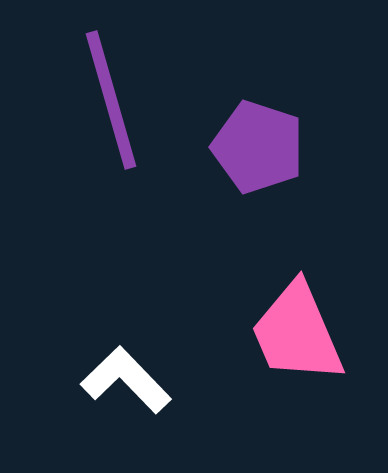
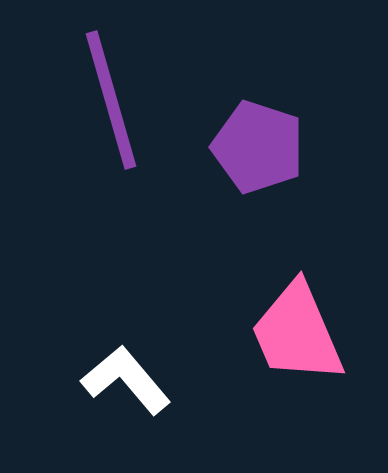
white L-shape: rotated 4 degrees clockwise
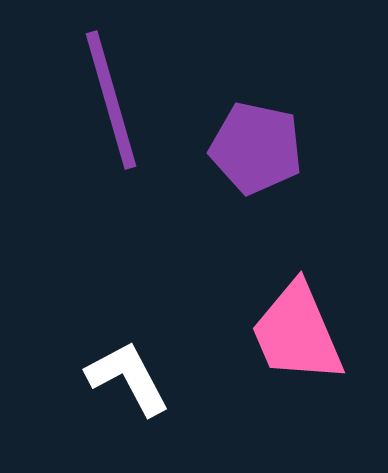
purple pentagon: moved 2 px left, 1 px down; rotated 6 degrees counterclockwise
white L-shape: moved 2 px right, 2 px up; rotated 12 degrees clockwise
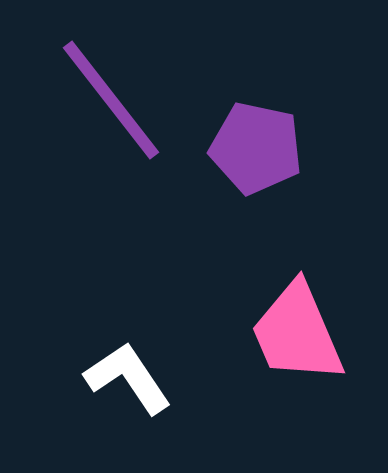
purple line: rotated 22 degrees counterclockwise
white L-shape: rotated 6 degrees counterclockwise
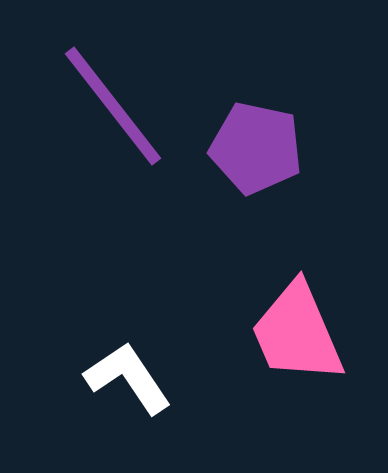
purple line: moved 2 px right, 6 px down
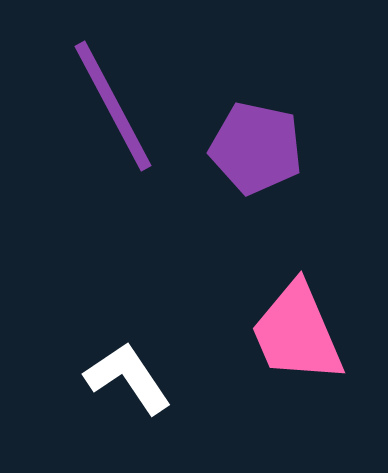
purple line: rotated 10 degrees clockwise
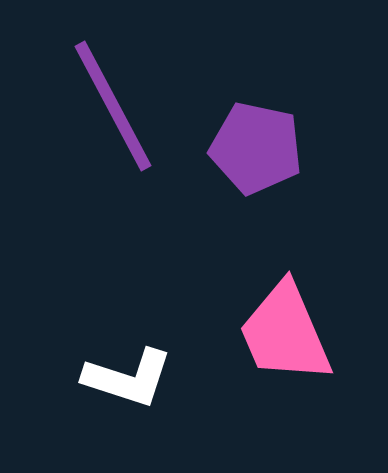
pink trapezoid: moved 12 px left
white L-shape: rotated 142 degrees clockwise
